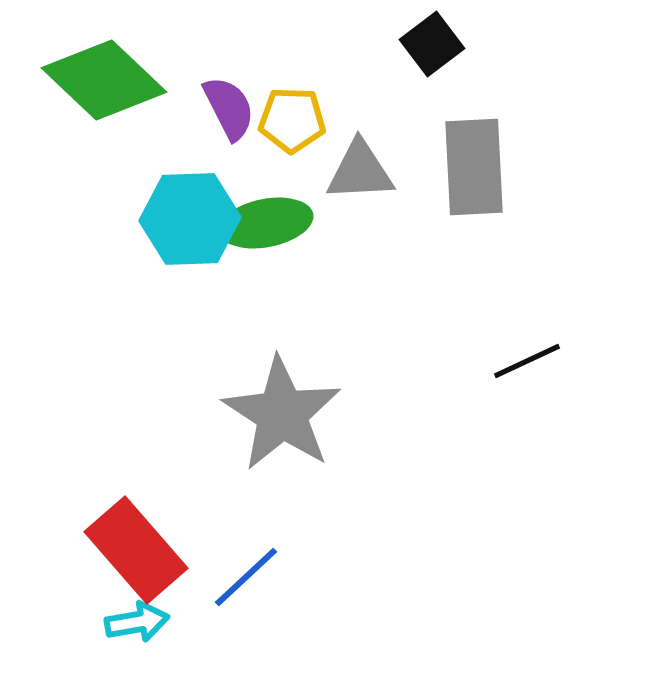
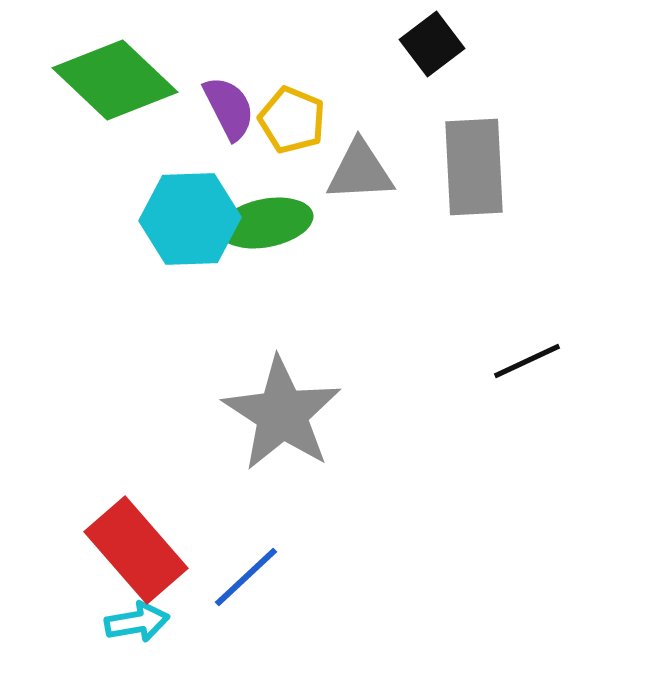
green diamond: moved 11 px right
yellow pentagon: rotated 20 degrees clockwise
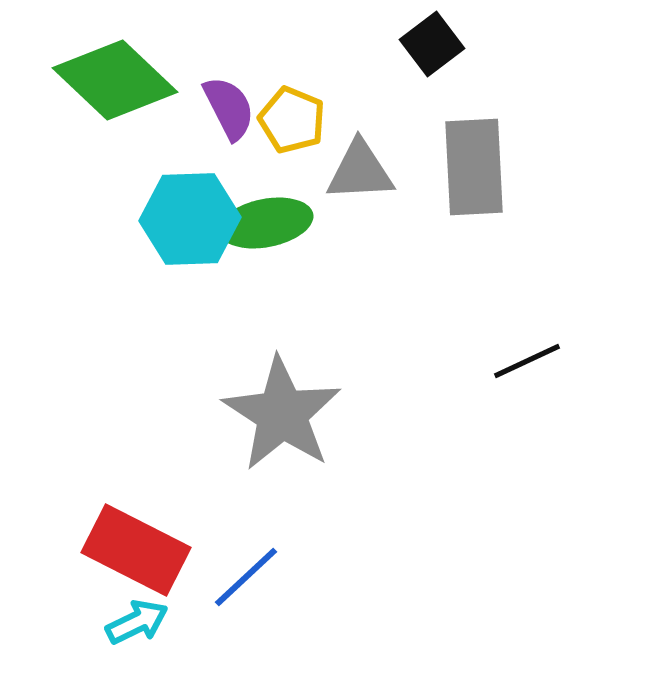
red rectangle: rotated 22 degrees counterclockwise
cyan arrow: rotated 16 degrees counterclockwise
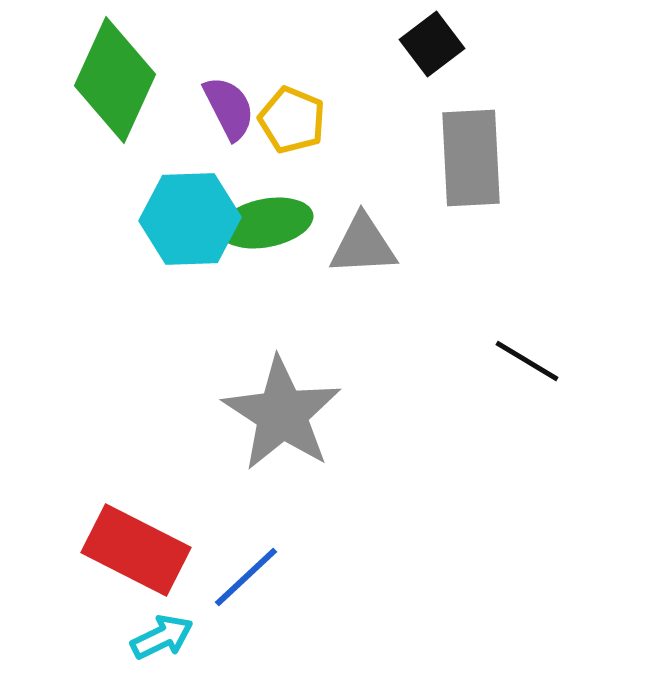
green diamond: rotated 71 degrees clockwise
gray rectangle: moved 3 px left, 9 px up
gray triangle: moved 3 px right, 74 px down
black line: rotated 56 degrees clockwise
cyan arrow: moved 25 px right, 15 px down
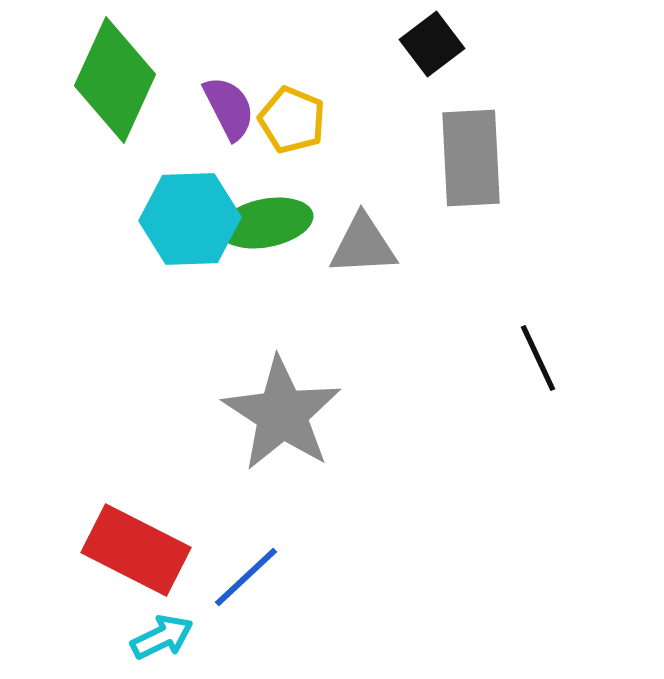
black line: moved 11 px right, 3 px up; rotated 34 degrees clockwise
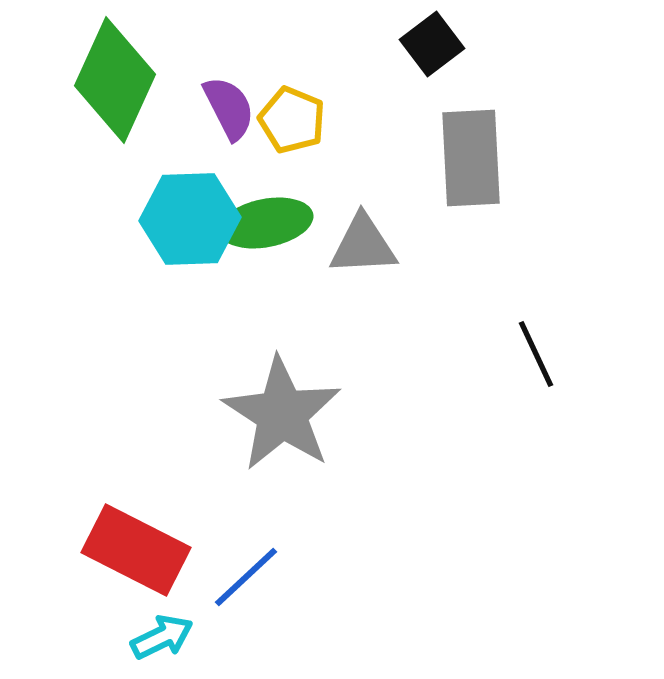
black line: moved 2 px left, 4 px up
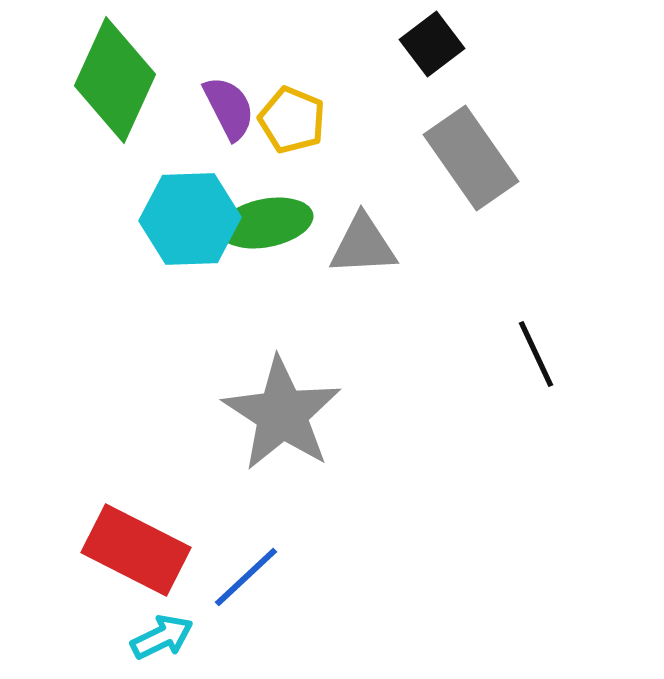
gray rectangle: rotated 32 degrees counterclockwise
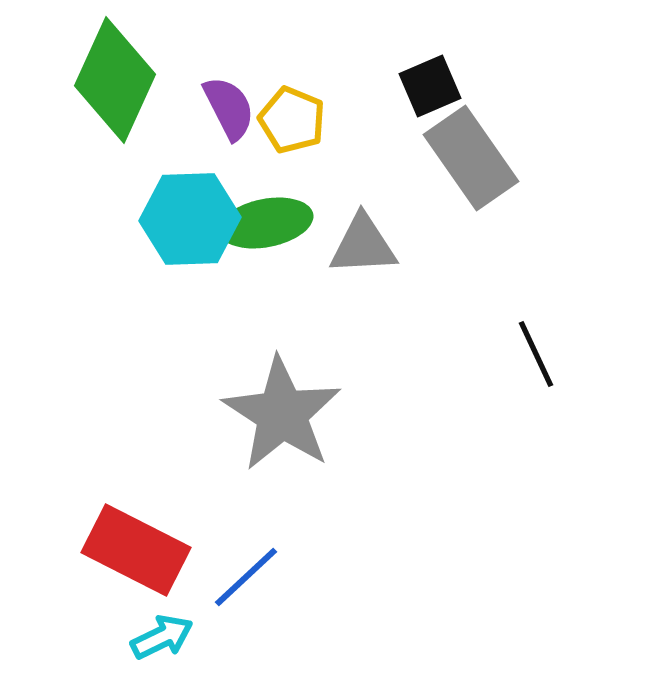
black square: moved 2 px left, 42 px down; rotated 14 degrees clockwise
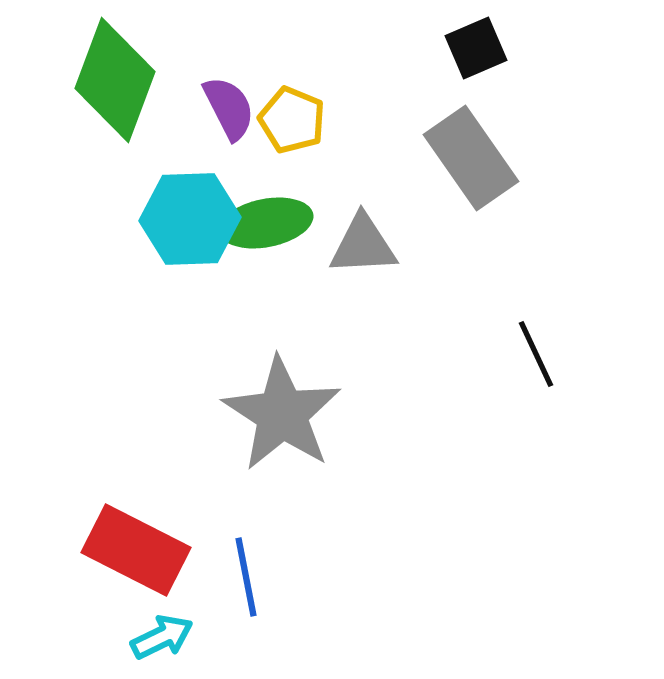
green diamond: rotated 4 degrees counterclockwise
black square: moved 46 px right, 38 px up
blue line: rotated 58 degrees counterclockwise
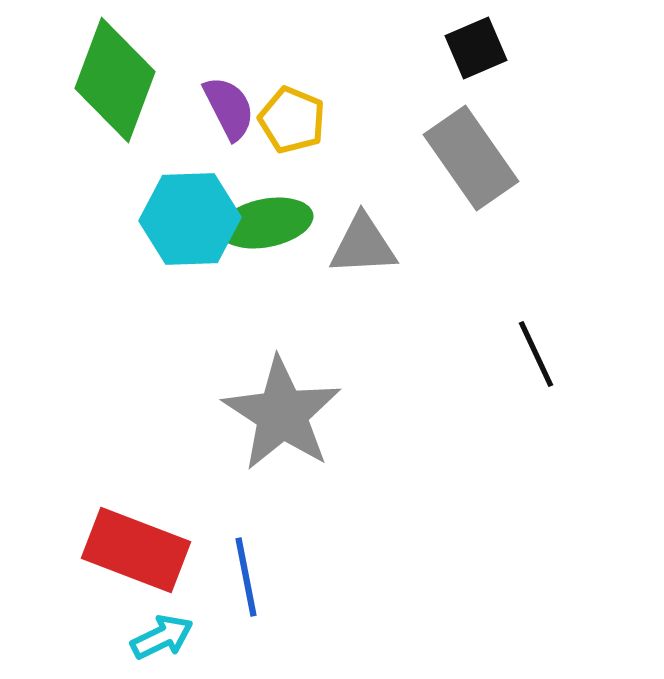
red rectangle: rotated 6 degrees counterclockwise
